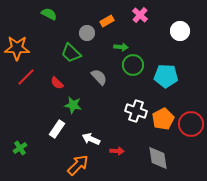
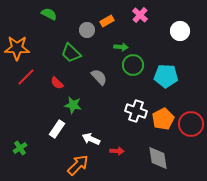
gray circle: moved 3 px up
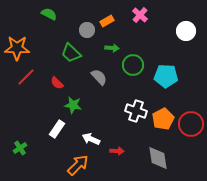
white circle: moved 6 px right
green arrow: moved 9 px left, 1 px down
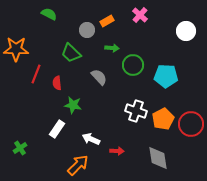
orange star: moved 1 px left, 1 px down
red line: moved 10 px right, 3 px up; rotated 24 degrees counterclockwise
red semicircle: rotated 40 degrees clockwise
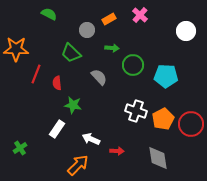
orange rectangle: moved 2 px right, 2 px up
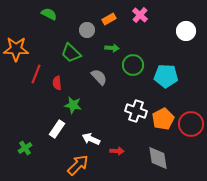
green cross: moved 5 px right
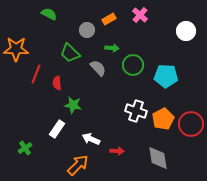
green trapezoid: moved 1 px left
gray semicircle: moved 1 px left, 9 px up
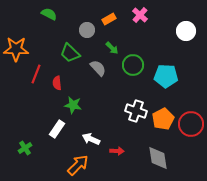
green arrow: rotated 40 degrees clockwise
